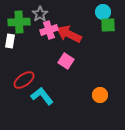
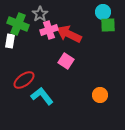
green cross: moved 1 px left, 2 px down; rotated 25 degrees clockwise
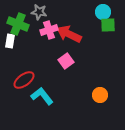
gray star: moved 1 px left, 2 px up; rotated 28 degrees counterclockwise
pink square: rotated 21 degrees clockwise
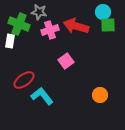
green cross: moved 1 px right
pink cross: moved 1 px right
red arrow: moved 7 px right, 8 px up; rotated 10 degrees counterclockwise
